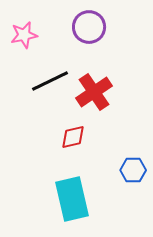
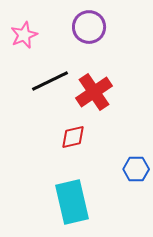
pink star: rotated 12 degrees counterclockwise
blue hexagon: moved 3 px right, 1 px up
cyan rectangle: moved 3 px down
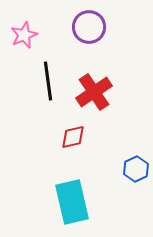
black line: moved 2 px left; rotated 72 degrees counterclockwise
blue hexagon: rotated 25 degrees counterclockwise
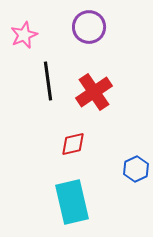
red diamond: moved 7 px down
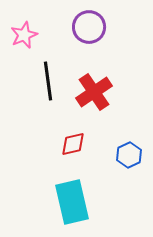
blue hexagon: moved 7 px left, 14 px up
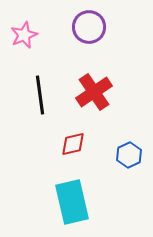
black line: moved 8 px left, 14 px down
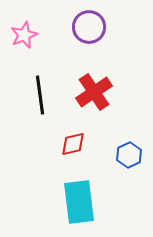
cyan rectangle: moved 7 px right; rotated 6 degrees clockwise
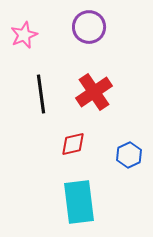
black line: moved 1 px right, 1 px up
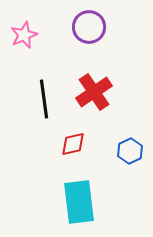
black line: moved 3 px right, 5 px down
blue hexagon: moved 1 px right, 4 px up
